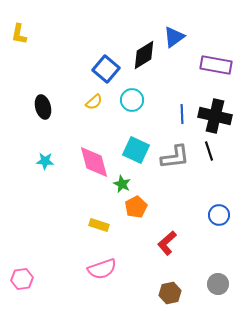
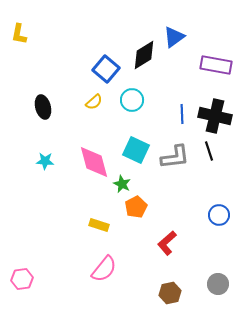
pink semicircle: moved 2 px right; rotated 32 degrees counterclockwise
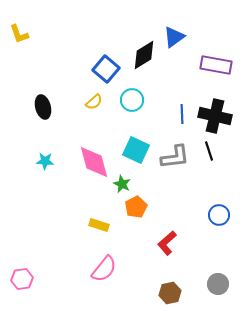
yellow L-shape: rotated 30 degrees counterclockwise
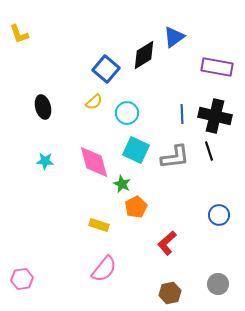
purple rectangle: moved 1 px right, 2 px down
cyan circle: moved 5 px left, 13 px down
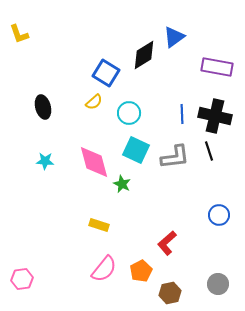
blue square: moved 4 px down; rotated 8 degrees counterclockwise
cyan circle: moved 2 px right
orange pentagon: moved 5 px right, 64 px down
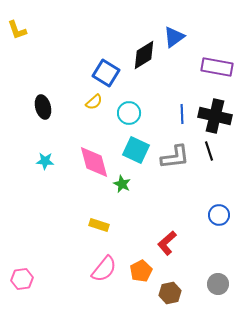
yellow L-shape: moved 2 px left, 4 px up
